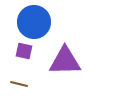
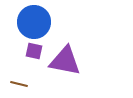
purple square: moved 10 px right
purple triangle: rotated 12 degrees clockwise
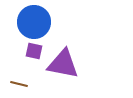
purple triangle: moved 2 px left, 3 px down
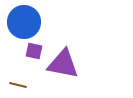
blue circle: moved 10 px left
brown line: moved 1 px left, 1 px down
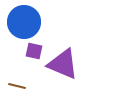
purple triangle: rotated 12 degrees clockwise
brown line: moved 1 px left, 1 px down
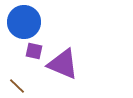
brown line: rotated 30 degrees clockwise
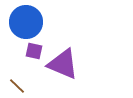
blue circle: moved 2 px right
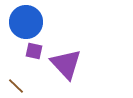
purple triangle: moved 3 px right; rotated 24 degrees clockwise
brown line: moved 1 px left
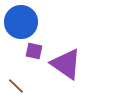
blue circle: moved 5 px left
purple triangle: rotated 12 degrees counterclockwise
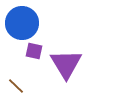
blue circle: moved 1 px right, 1 px down
purple triangle: rotated 24 degrees clockwise
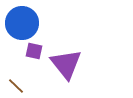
purple triangle: rotated 8 degrees counterclockwise
